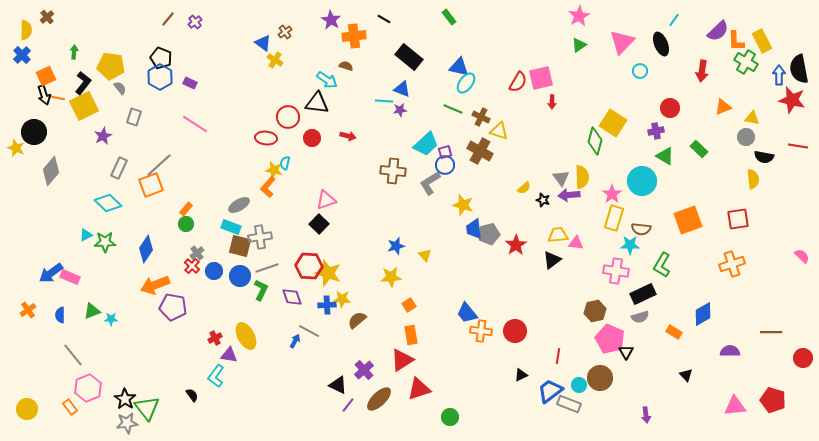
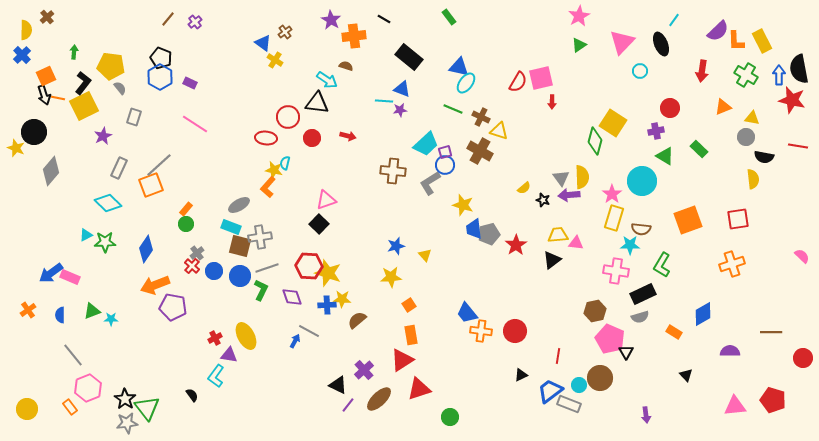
green cross at (746, 62): moved 13 px down
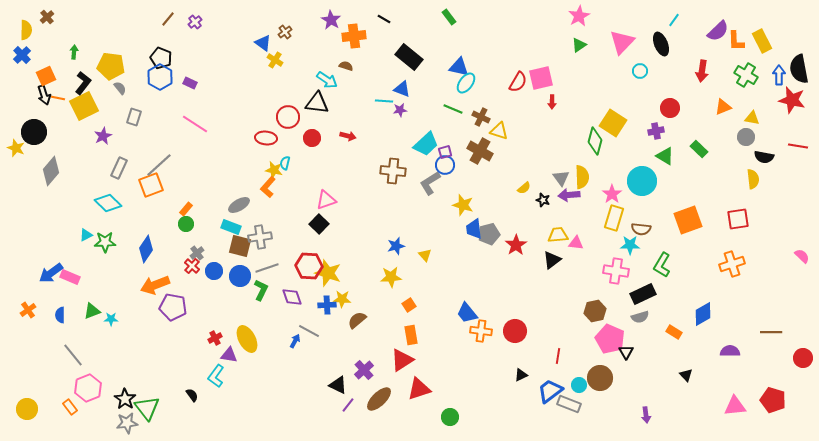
yellow ellipse at (246, 336): moved 1 px right, 3 px down
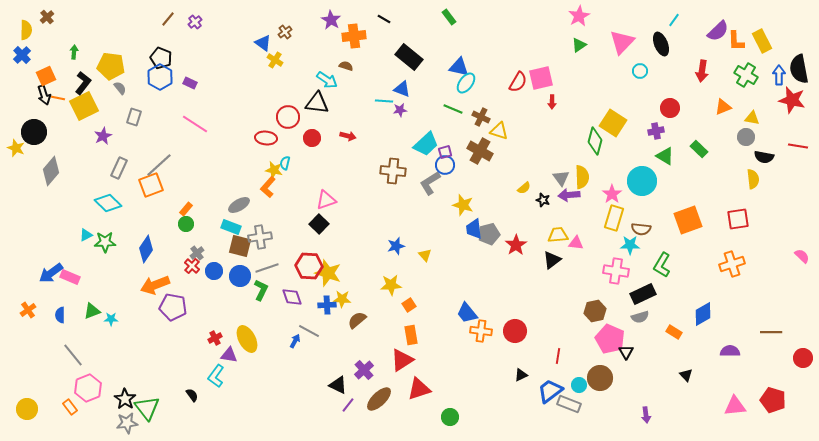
yellow star at (391, 277): moved 8 px down
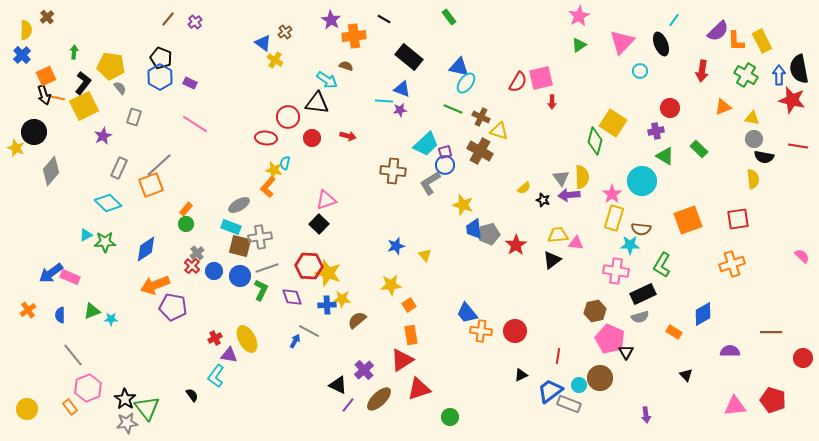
gray circle at (746, 137): moved 8 px right, 2 px down
blue diamond at (146, 249): rotated 24 degrees clockwise
